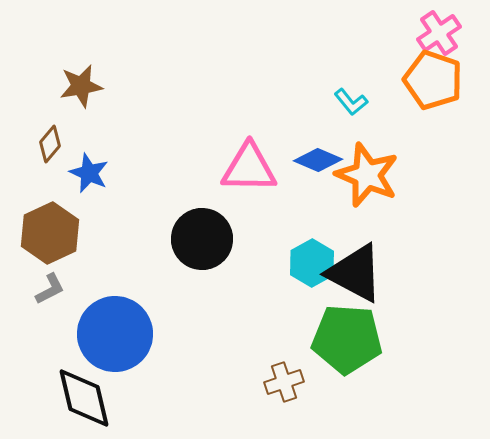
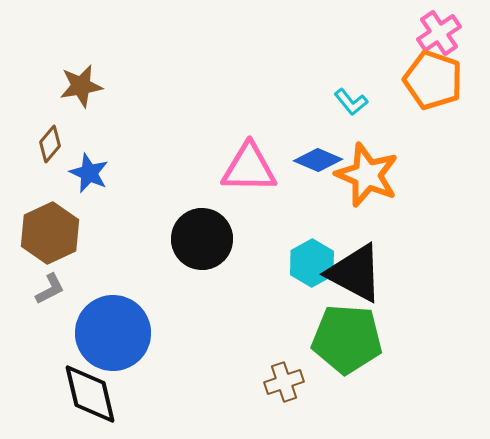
blue circle: moved 2 px left, 1 px up
black diamond: moved 6 px right, 4 px up
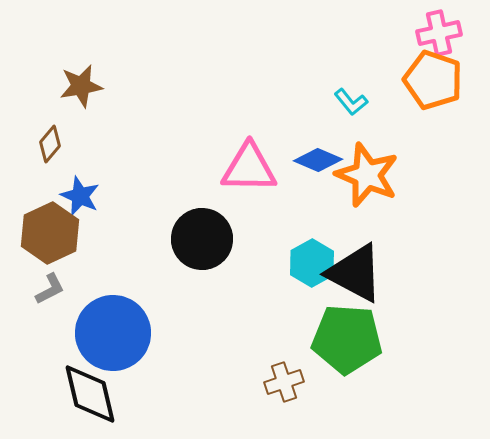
pink cross: rotated 21 degrees clockwise
blue star: moved 9 px left, 23 px down
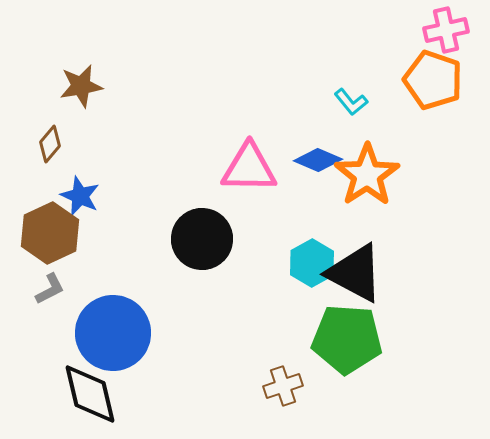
pink cross: moved 7 px right, 3 px up
orange star: rotated 16 degrees clockwise
brown cross: moved 1 px left, 4 px down
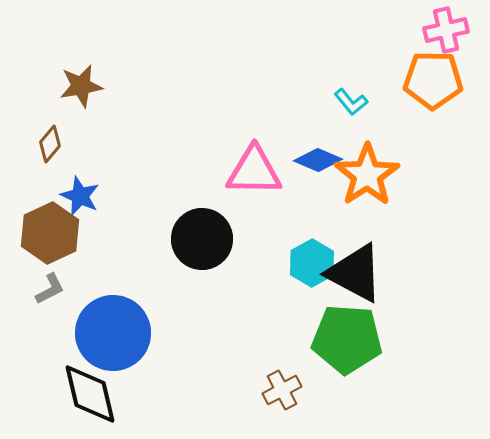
orange pentagon: rotated 18 degrees counterclockwise
pink triangle: moved 5 px right, 3 px down
brown cross: moved 1 px left, 4 px down; rotated 9 degrees counterclockwise
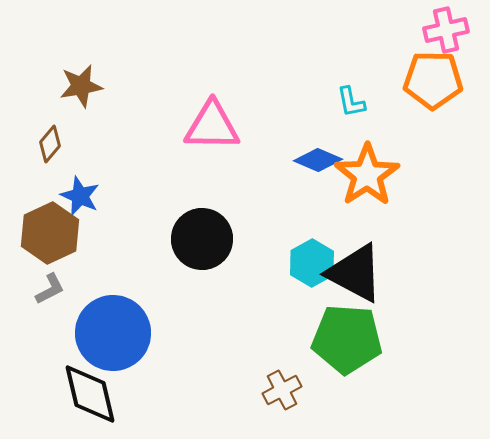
cyan L-shape: rotated 28 degrees clockwise
pink triangle: moved 42 px left, 45 px up
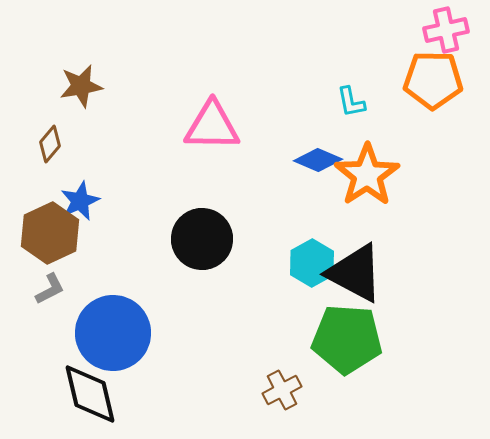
blue star: moved 5 px down; rotated 24 degrees clockwise
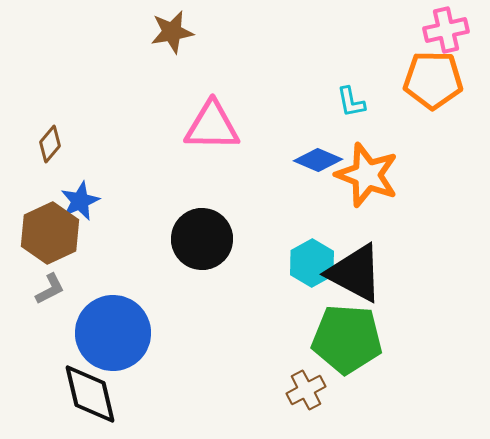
brown star: moved 91 px right, 54 px up
orange star: rotated 18 degrees counterclockwise
brown cross: moved 24 px right
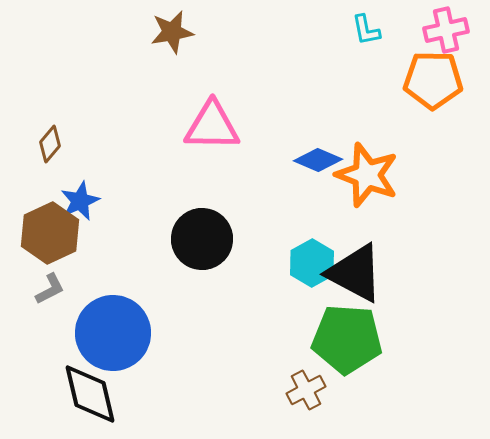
cyan L-shape: moved 15 px right, 72 px up
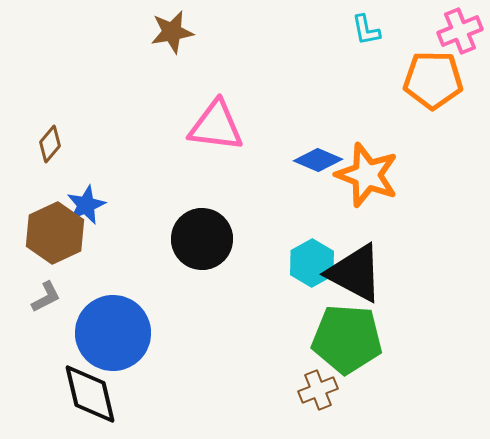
pink cross: moved 14 px right, 1 px down; rotated 9 degrees counterclockwise
pink triangle: moved 4 px right; rotated 6 degrees clockwise
blue star: moved 6 px right, 4 px down
brown hexagon: moved 5 px right
gray L-shape: moved 4 px left, 8 px down
brown cross: moved 12 px right; rotated 6 degrees clockwise
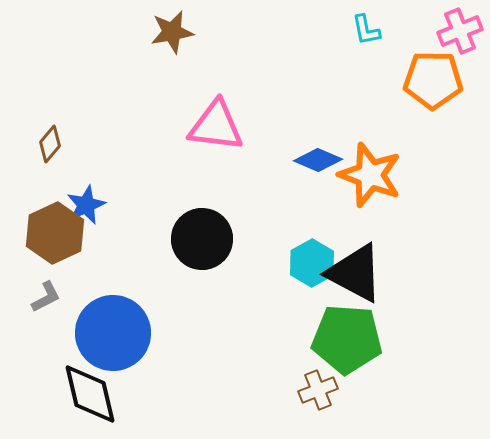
orange star: moved 3 px right
